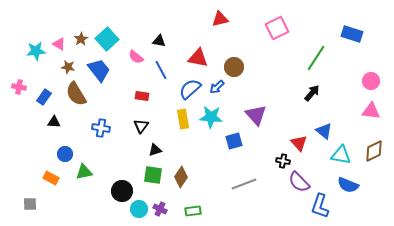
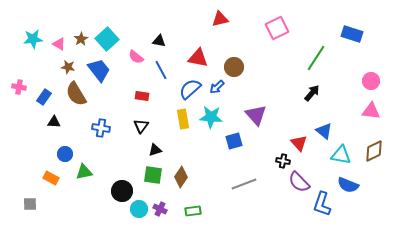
cyan star at (36, 51): moved 3 px left, 12 px up
blue L-shape at (320, 206): moved 2 px right, 2 px up
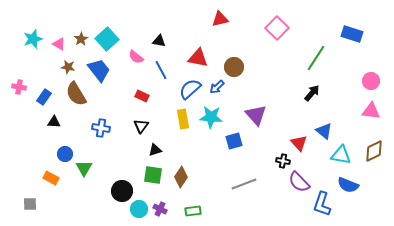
pink square at (277, 28): rotated 20 degrees counterclockwise
cyan star at (33, 39): rotated 12 degrees counterclockwise
red rectangle at (142, 96): rotated 16 degrees clockwise
green triangle at (84, 172): moved 4 px up; rotated 48 degrees counterclockwise
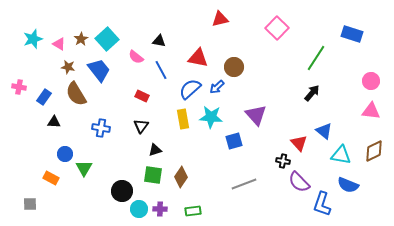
purple cross at (160, 209): rotated 24 degrees counterclockwise
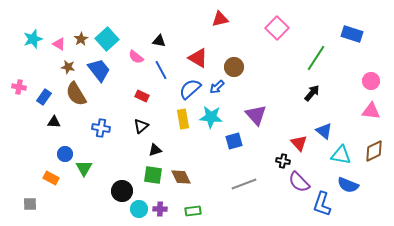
red triangle at (198, 58): rotated 20 degrees clockwise
black triangle at (141, 126): rotated 14 degrees clockwise
brown diamond at (181, 177): rotated 60 degrees counterclockwise
